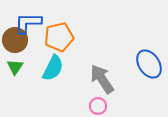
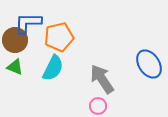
green triangle: rotated 42 degrees counterclockwise
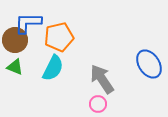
pink circle: moved 2 px up
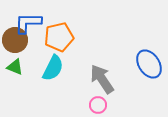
pink circle: moved 1 px down
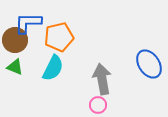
gray arrow: rotated 24 degrees clockwise
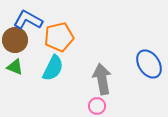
blue L-shape: moved 3 px up; rotated 28 degrees clockwise
pink circle: moved 1 px left, 1 px down
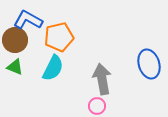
blue ellipse: rotated 16 degrees clockwise
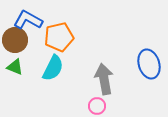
gray arrow: moved 2 px right
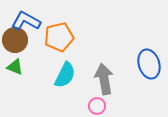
blue L-shape: moved 2 px left, 1 px down
cyan semicircle: moved 12 px right, 7 px down
